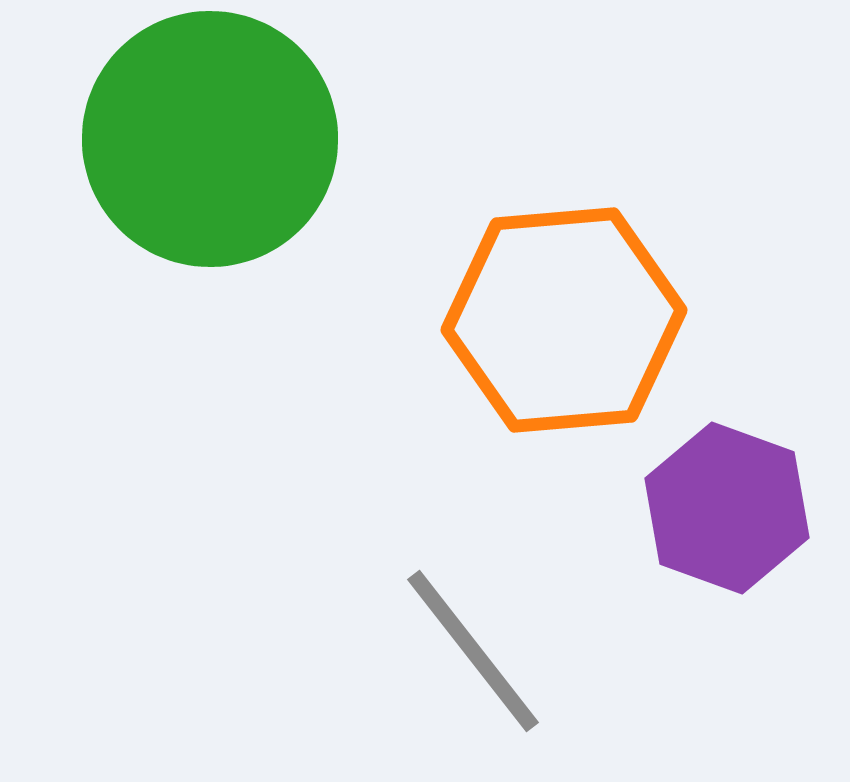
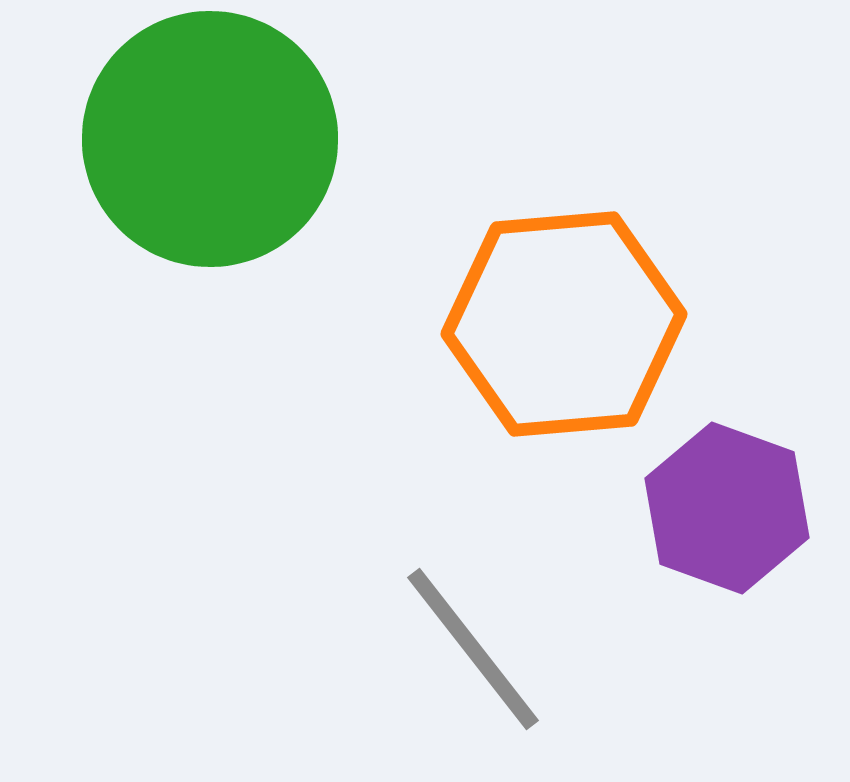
orange hexagon: moved 4 px down
gray line: moved 2 px up
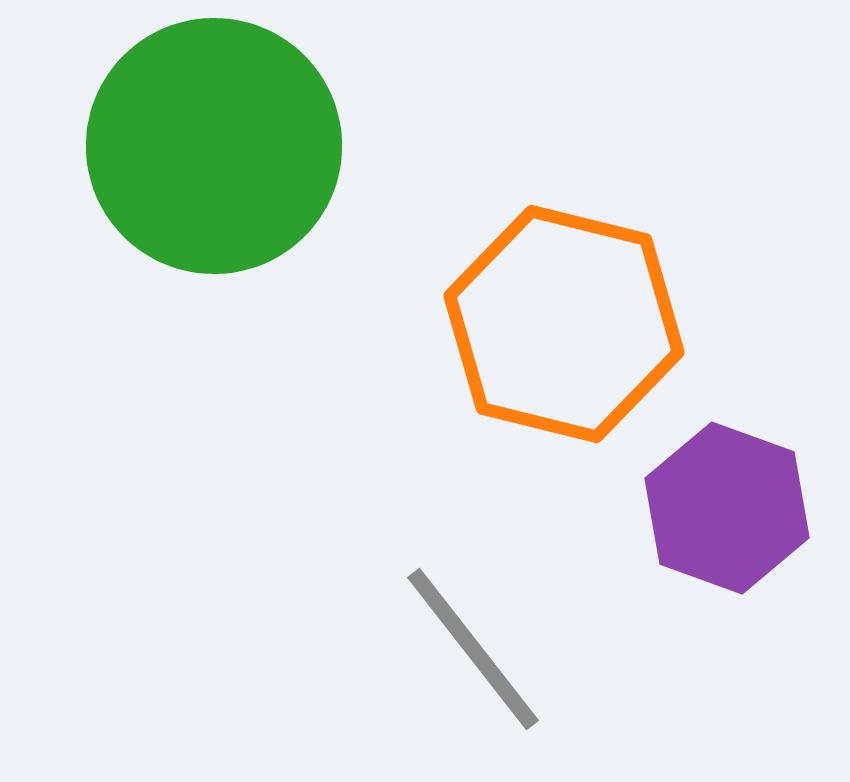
green circle: moved 4 px right, 7 px down
orange hexagon: rotated 19 degrees clockwise
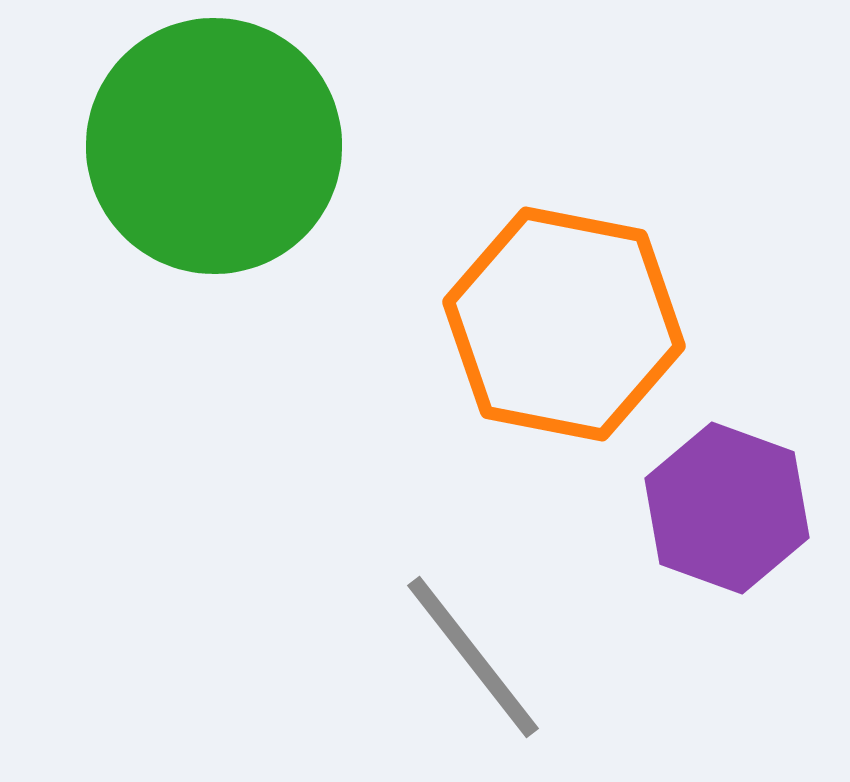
orange hexagon: rotated 3 degrees counterclockwise
gray line: moved 8 px down
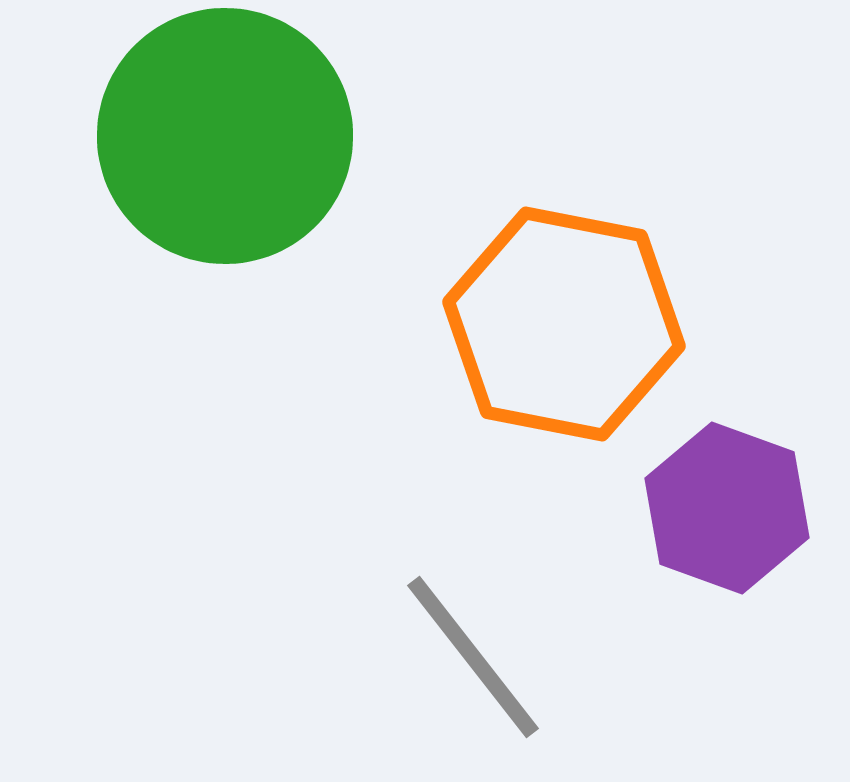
green circle: moved 11 px right, 10 px up
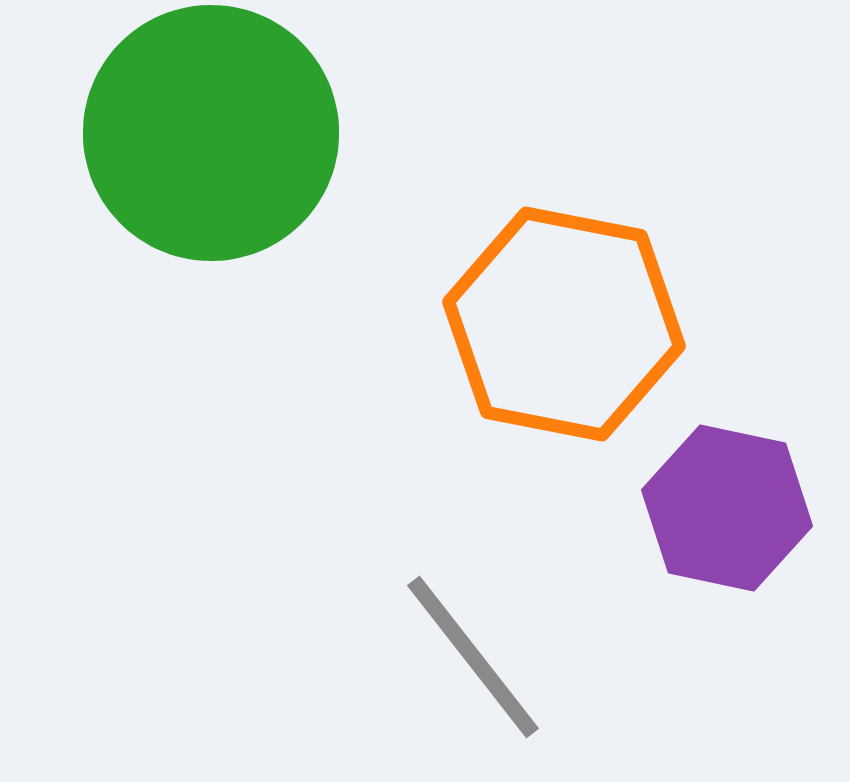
green circle: moved 14 px left, 3 px up
purple hexagon: rotated 8 degrees counterclockwise
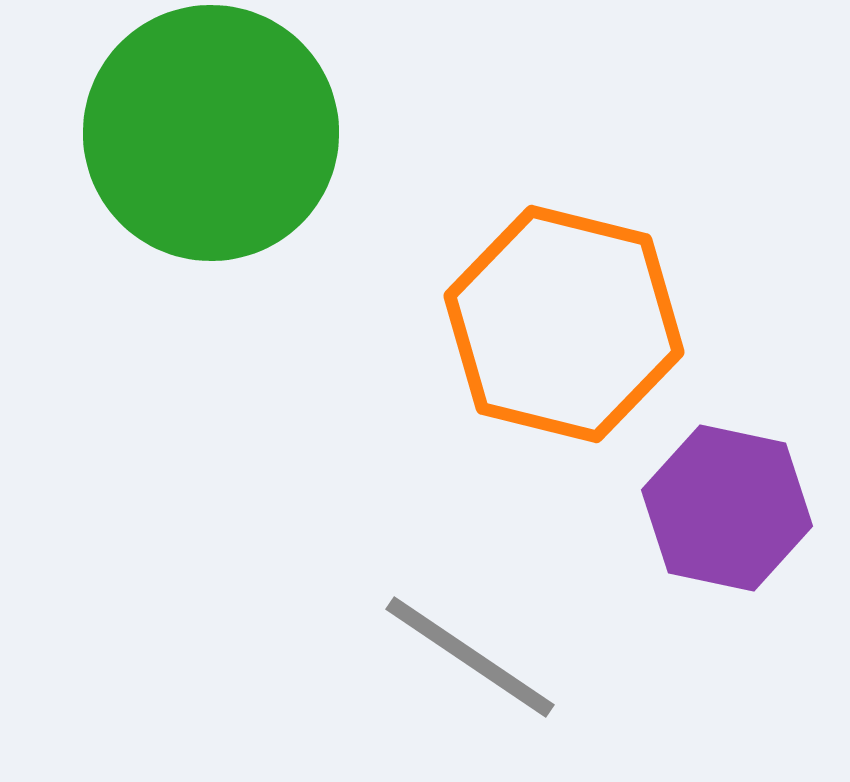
orange hexagon: rotated 3 degrees clockwise
gray line: moved 3 px left; rotated 18 degrees counterclockwise
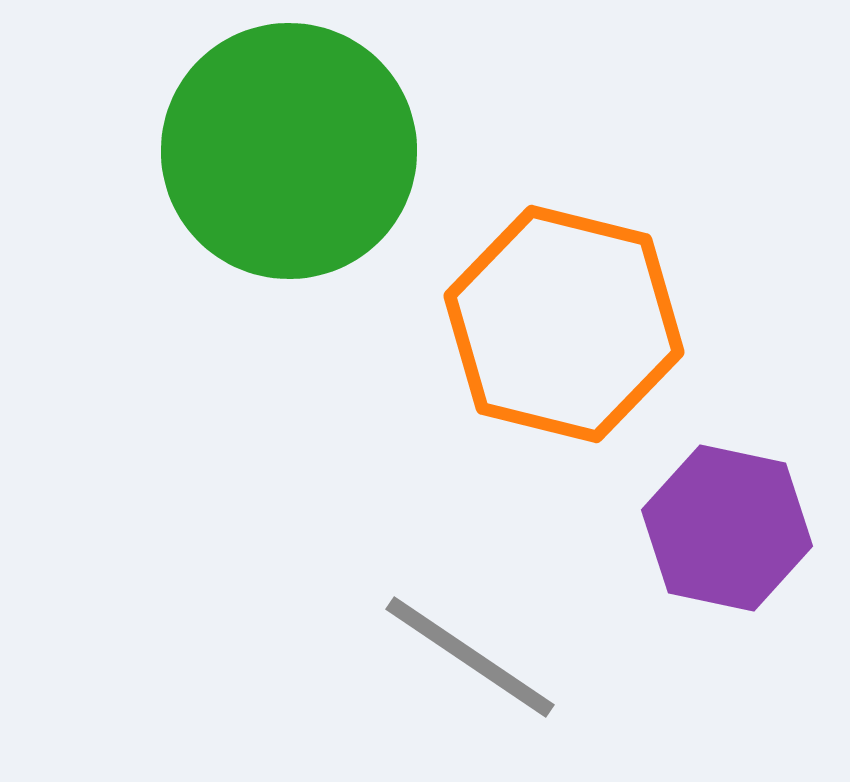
green circle: moved 78 px right, 18 px down
purple hexagon: moved 20 px down
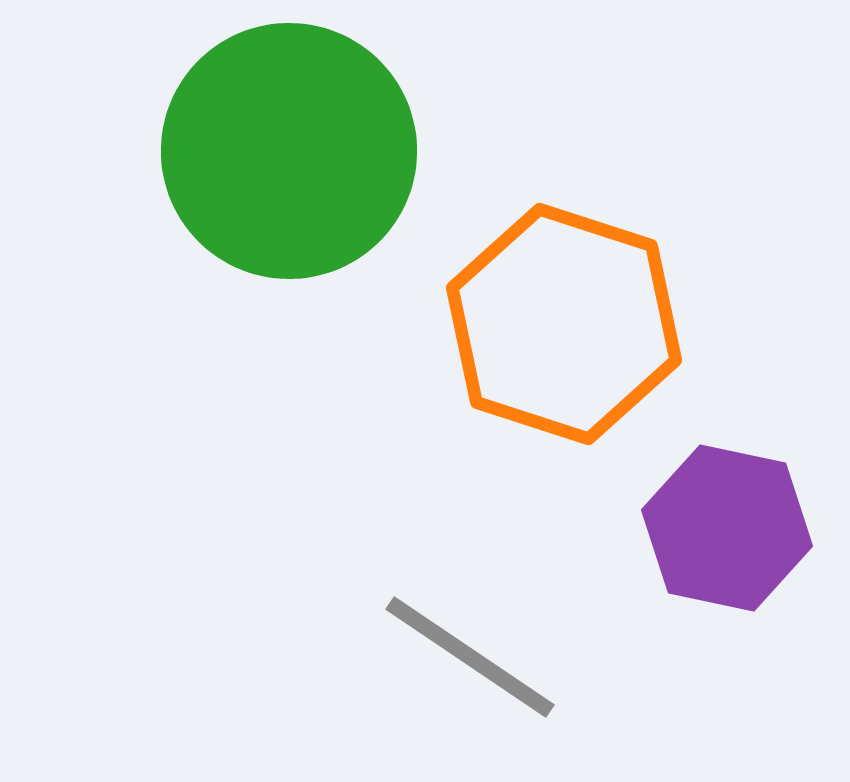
orange hexagon: rotated 4 degrees clockwise
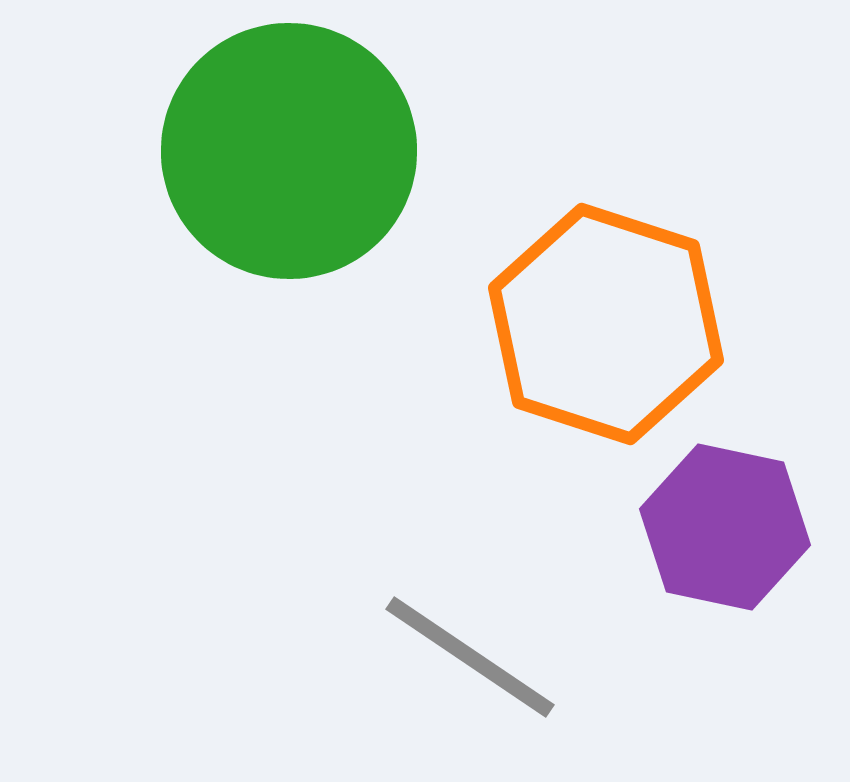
orange hexagon: moved 42 px right
purple hexagon: moved 2 px left, 1 px up
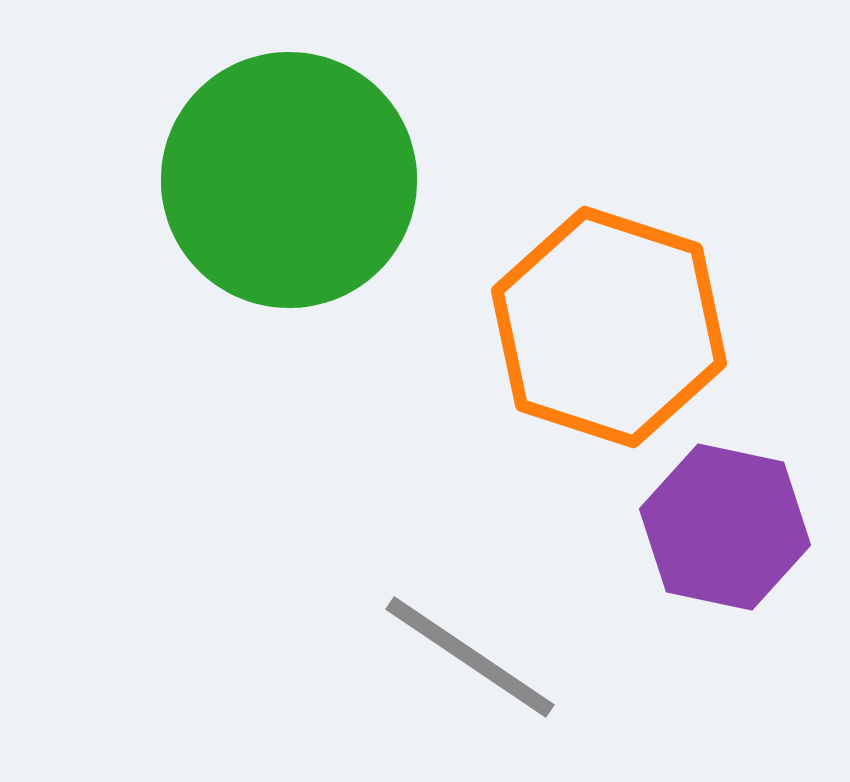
green circle: moved 29 px down
orange hexagon: moved 3 px right, 3 px down
